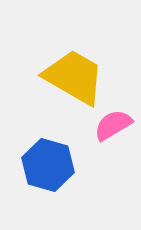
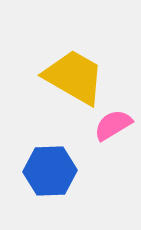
blue hexagon: moved 2 px right, 6 px down; rotated 18 degrees counterclockwise
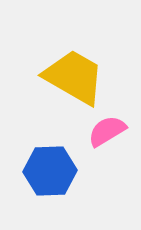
pink semicircle: moved 6 px left, 6 px down
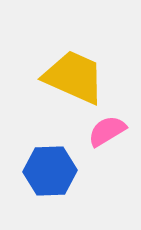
yellow trapezoid: rotated 6 degrees counterclockwise
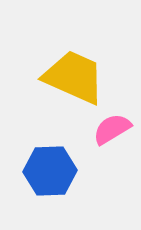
pink semicircle: moved 5 px right, 2 px up
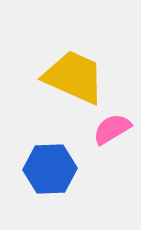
blue hexagon: moved 2 px up
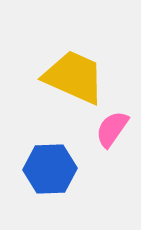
pink semicircle: rotated 24 degrees counterclockwise
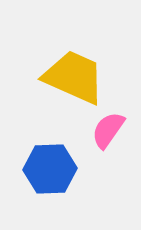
pink semicircle: moved 4 px left, 1 px down
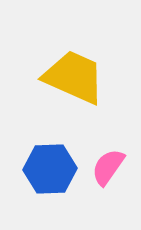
pink semicircle: moved 37 px down
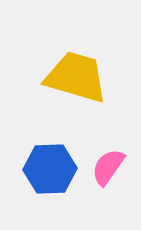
yellow trapezoid: moved 2 px right; rotated 8 degrees counterclockwise
